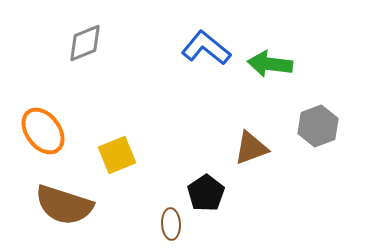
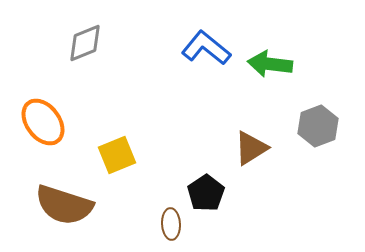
orange ellipse: moved 9 px up
brown triangle: rotated 12 degrees counterclockwise
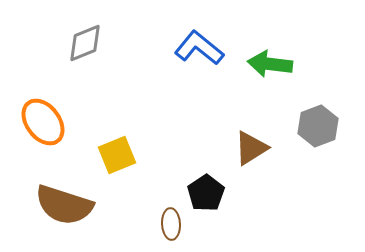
blue L-shape: moved 7 px left
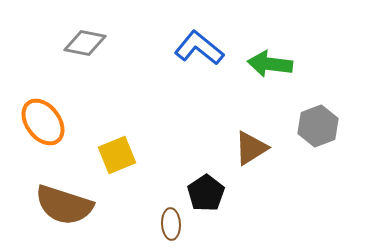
gray diamond: rotated 33 degrees clockwise
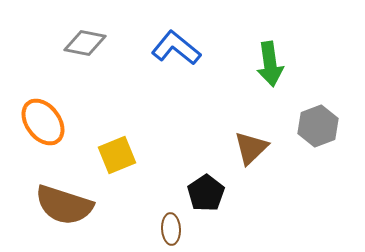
blue L-shape: moved 23 px left
green arrow: rotated 105 degrees counterclockwise
brown triangle: rotated 12 degrees counterclockwise
brown ellipse: moved 5 px down
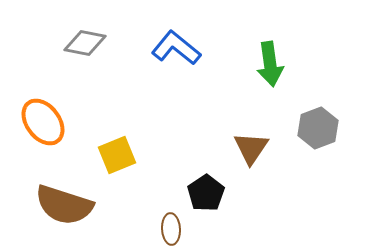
gray hexagon: moved 2 px down
brown triangle: rotated 12 degrees counterclockwise
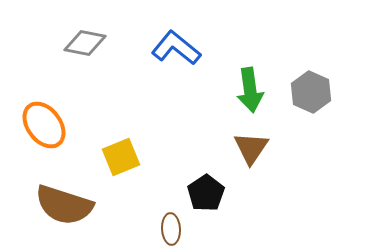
green arrow: moved 20 px left, 26 px down
orange ellipse: moved 1 px right, 3 px down
gray hexagon: moved 7 px left, 36 px up; rotated 15 degrees counterclockwise
yellow square: moved 4 px right, 2 px down
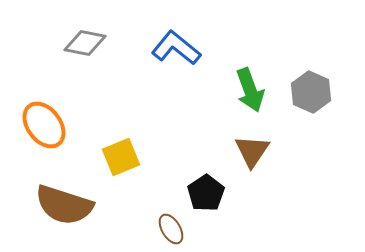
green arrow: rotated 12 degrees counterclockwise
brown triangle: moved 1 px right, 3 px down
brown ellipse: rotated 28 degrees counterclockwise
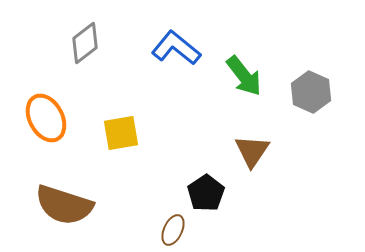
gray diamond: rotated 48 degrees counterclockwise
green arrow: moved 6 px left, 14 px up; rotated 18 degrees counterclockwise
orange ellipse: moved 2 px right, 7 px up; rotated 9 degrees clockwise
yellow square: moved 24 px up; rotated 12 degrees clockwise
brown ellipse: moved 2 px right, 1 px down; rotated 56 degrees clockwise
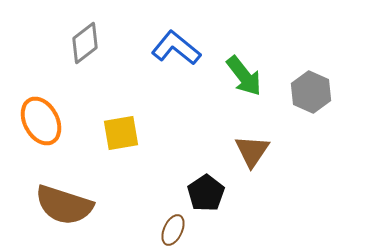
orange ellipse: moved 5 px left, 3 px down
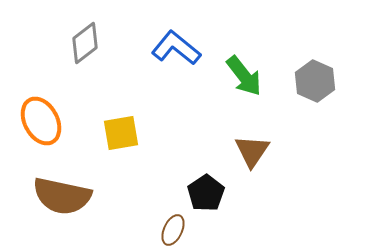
gray hexagon: moved 4 px right, 11 px up
brown semicircle: moved 2 px left, 9 px up; rotated 6 degrees counterclockwise
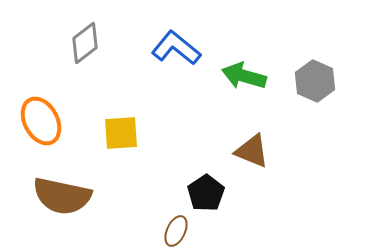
green arrow: rotated 144 degrees clockwise
yellow square: rotated 6 degrees clockwise
brown triangle: rotated 42 degrees counterclockwise
brown ellipse: moved 3 px right, 1 px down
